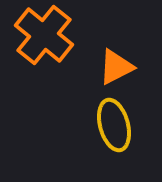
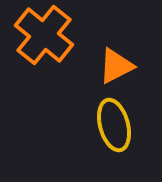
orange triangle: moved 1 px up
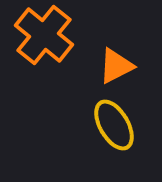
yellow ellipse: rotated 15 degrees counterclockwise
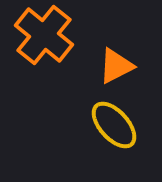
yellow ellipse: rotated 12 degrees counterclockwise
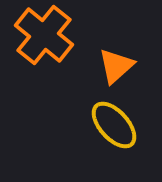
orange triangle: rotated 15 degrees counterclockwise
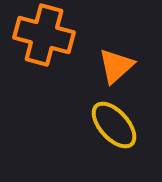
orange cross: rotated 24 degrees counterclockwise
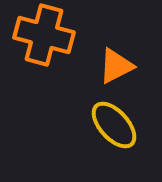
orange triangle: rotated 15 degrees clockwise
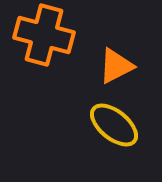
yellow ellipse: rotated 9 degrees counterclockwise
